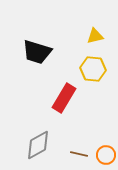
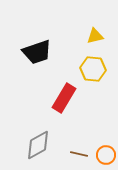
black trapezoid: rotated 36 degrees counterclockwise
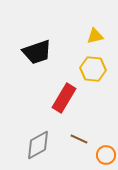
brown line: moved 15 px up; rotated 12 degrees clockwise
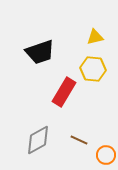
yellow triangle: moved 1 px down
black trapezoid: moved 3 px right
red rectangle: moved 6 px up
brown line: moved 1 px down
gray diamond: moved 5 px up
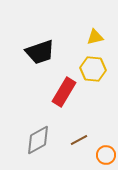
brown line: rotated 54 degrees counterclockwise
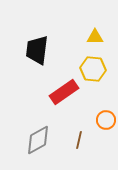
yellow triangle: rotated 12 degrees clockwise
black trapezoid: moved 3 px left, 2 px up; rotated 116 degrees clockwise
red rectangle: rotated 24 degrees clockwise
brown line: rotated 48 degrees counterclockwise
orange circle: moved 35 px up
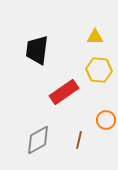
yellow hexagon: moved 6 px right, 1 px down
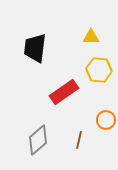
yellow triangle: moved 4 px left
black trapezoid: moved 2 px left, 2 px up
gray diamond: rotated 12 degrees counterclockwise
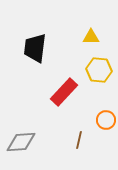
red rectangle: rotated 12 degrees counterclockwise
gray diamond: moved 17 px left, 2 px down; rotated 36 degrees clockwise
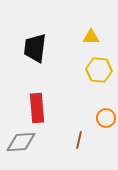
red rectangle: moved 27 px left, 16 px down; rotated 48 degrees counterclockwise
orange circle: moved 2 px up
